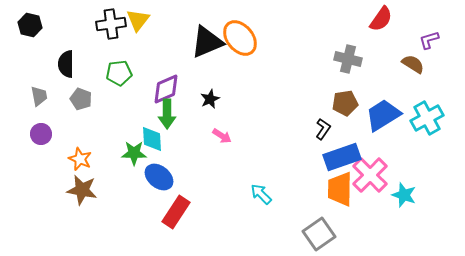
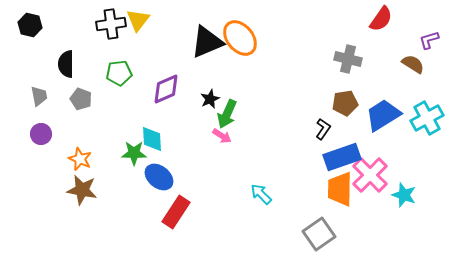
green arrow: moved 60 px right; rotated 24 degrees clockwise
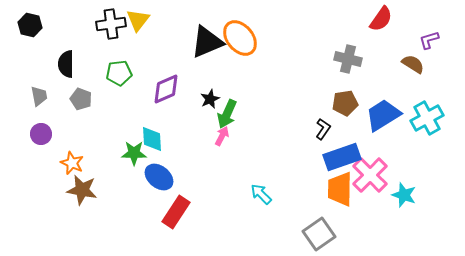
pink arrow: rotated 96 degrees counterclockwise
orange star: moved 8 px left, 4 px down
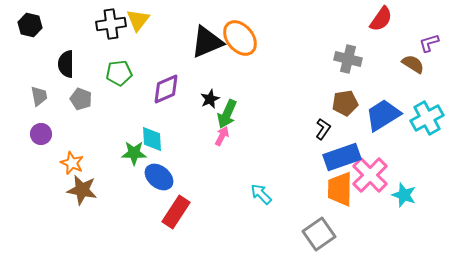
purple L-shape: moved 3 px down
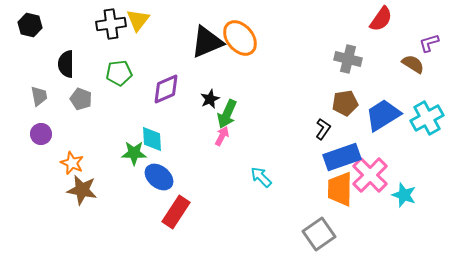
cyan arrow: moved 17 px up
